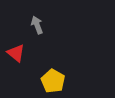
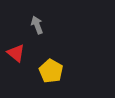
yellow pentagon: moved 2 px left, 10 px up
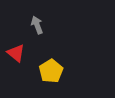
yellow pentagon: rotated 10 degrees clockwise
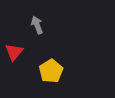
red triangle: moved 2 px left, 1 px up; rotated 30 degrees clockwise
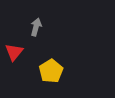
gray arrow: moved 1 px left, 2 px down; rotated 36 degrees clockwise
